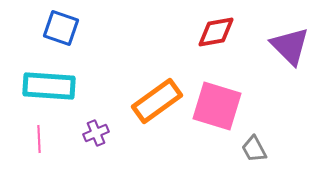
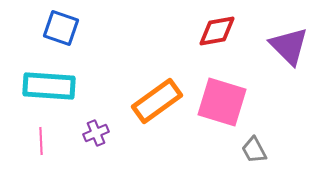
red diamond: moved 1 px right, 1 px up
purple triangle: moved 1 px left
pink square: moved 5 px right, 4 px up
pink line: moved 2 px right, 2 px down
gray trapezoid: moved 1 px down
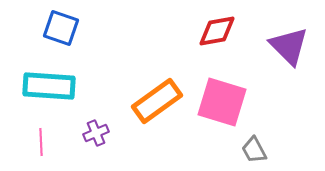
pink line: moved 1 px down
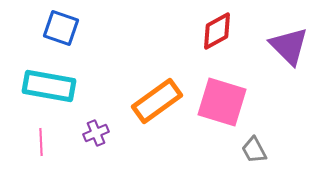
red diamond: rotated 18 degrees counterclockwise
cyan rectangle: rotated 6 degrees clockwise
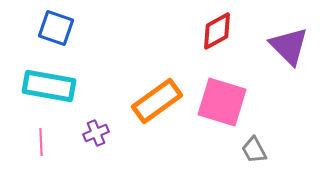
blue square: moved 5 px left
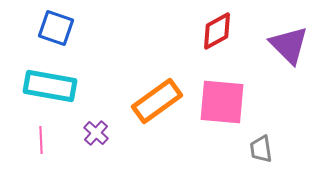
purple triangle: moved 1 px up
cyan rectangle: moved 1 px right
pink square: rotated 12 degrees counterclockwise
purple cross: rotated 25 degrees counterclockwise
pink line: moved 2 px up
gray trapezoid: moved 7 px right, 1 px up; rotated 20 degrees clockwise
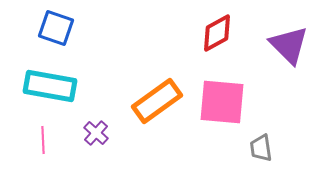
red diamond: moved 2 px down
pink line: moved 2 px right
gray trapezoid: moved 1 px up
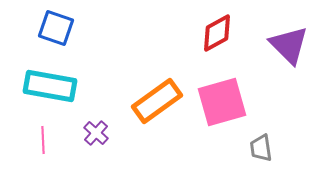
pink square: rotated 21 degrees counterclockwise
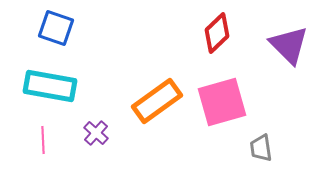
red diamond: rotated 15 degrees counterclockwise
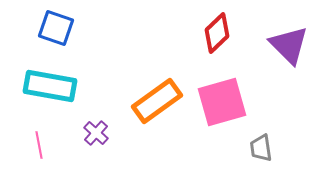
pink line: moved 4 px left, 5 px down; rotated 8 degrees counterclockwise
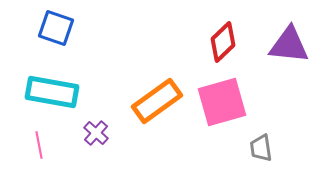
red diamond: moved 6 px right, 9 px down
purple triangle: rotated 39 degrees counterclockwise
cyan rectangle: moved 2 px right, 6 px down
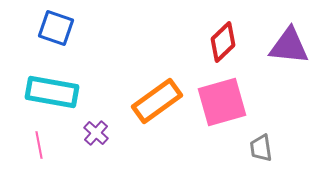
purple triangle: moved 1 px down
